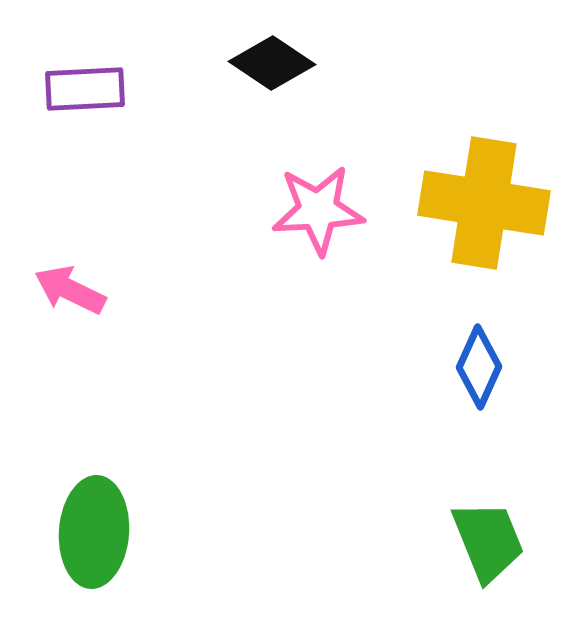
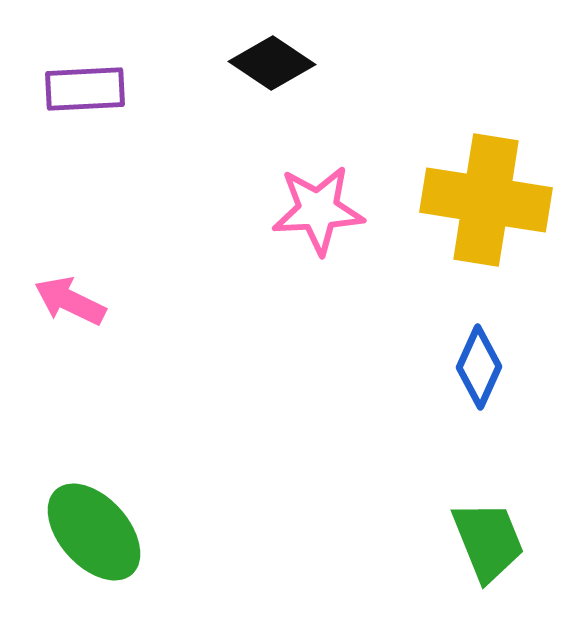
yellow cross: moved 2 px right, 3 px up
pink arrow: moved 11 px down
green ellipse: rotated 46 degrees counterclockwise
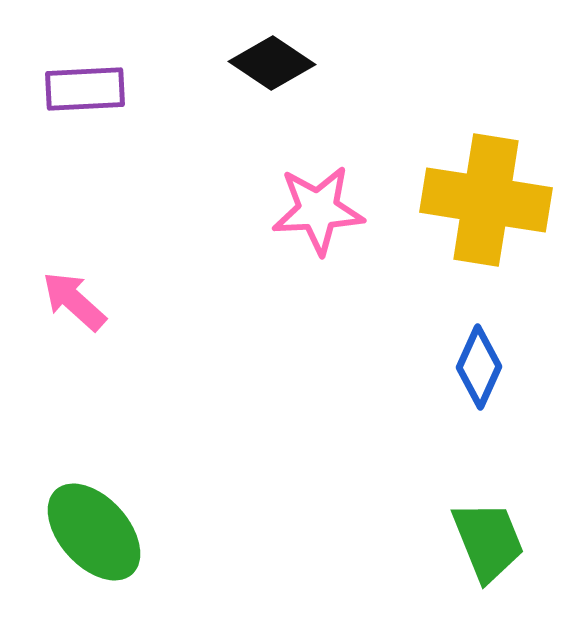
pink arrow: moved 4 px right; rotated 16 degrees clockwise
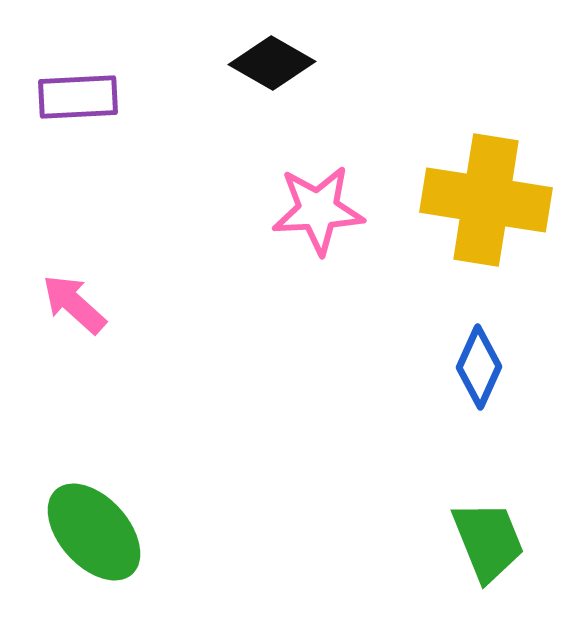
black diamond: rotated 4 degrees counterclockwise
purple rectangle: moved 7 px left, 8 px down
pink arrow: moved 3 px down
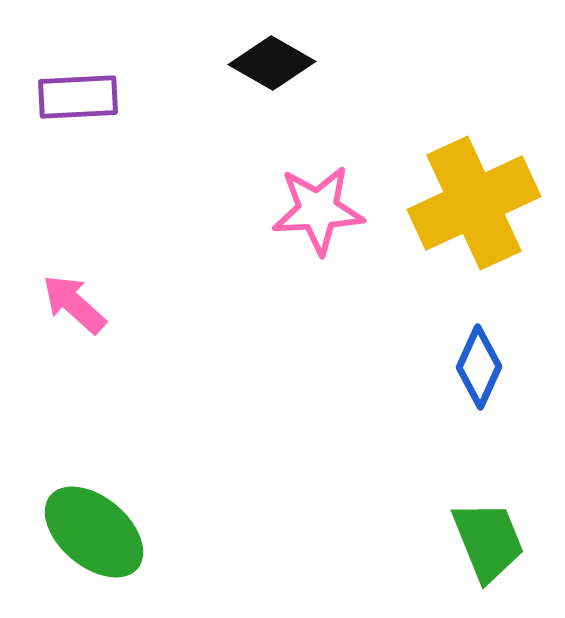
yellow cross: moved 12 px left, 3 px down; rotated 34 degrees counterclockwise
green ellipse: rotated 8 degrees counterclockwise
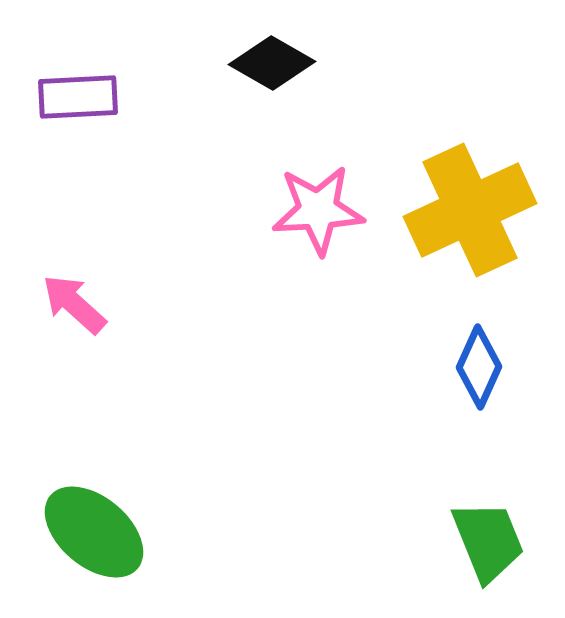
yellow cross: moved 4 px left, 7 px down
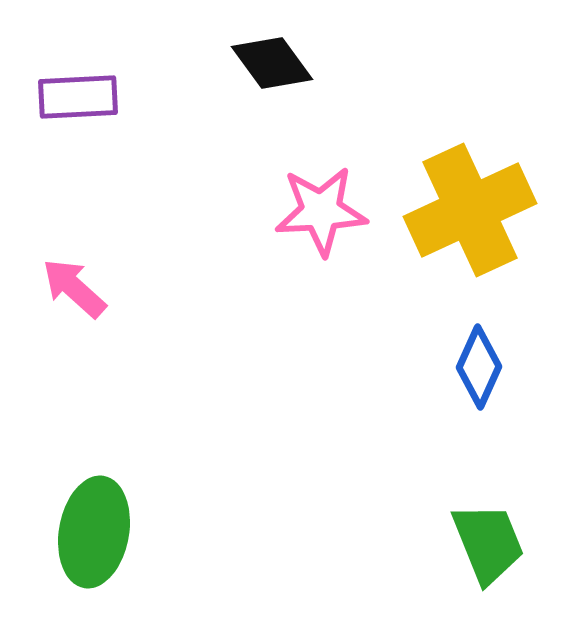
black diamond: rotated 24 degrees clockwise
pink star: moved 3 px right, 1 px down
pink arrow: moved 16 px up
green ellipse: rotated 60 degrees clockwise
green trapezoid: moved 2 px down
